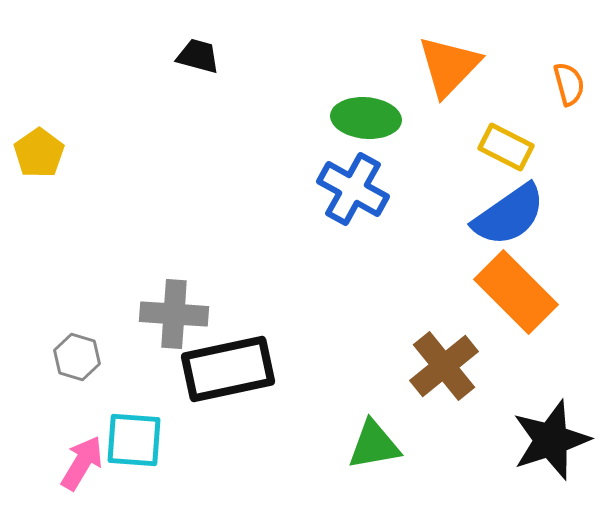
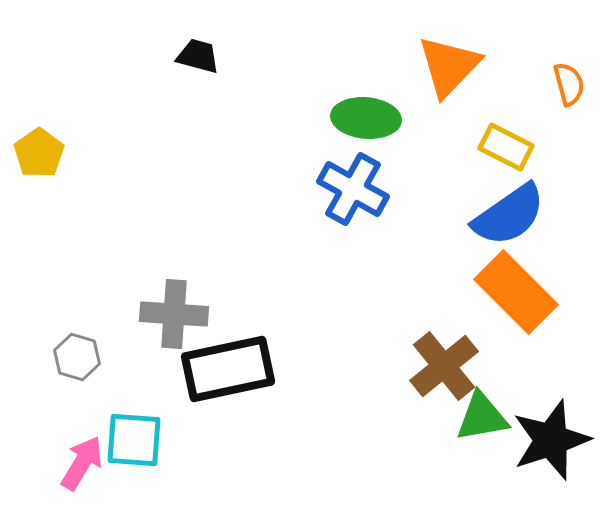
green triangle: moved 108 px right, 28 px up
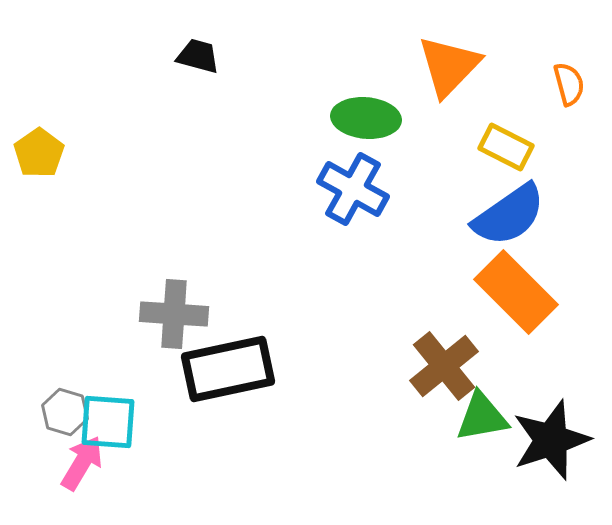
gray hexagon: moved 12 px left, 55 px down
cyan square: moved 26 px left, 18 px up
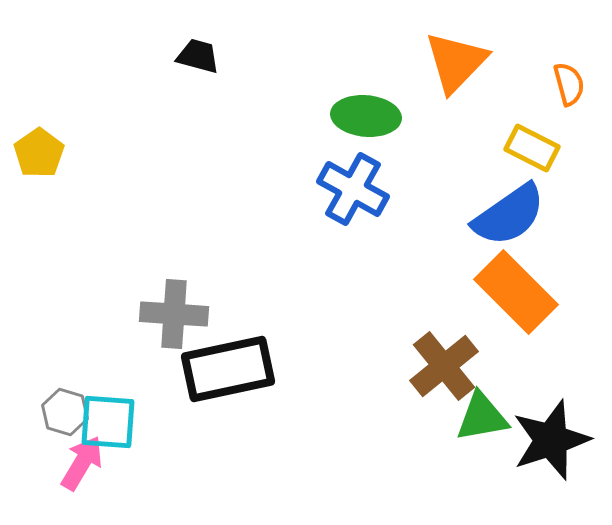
orange triangle: moved 7 px right, 4 px up
green ellipse: moved 2 px up
yellow rectangle: moved 26 px right, 1 px down
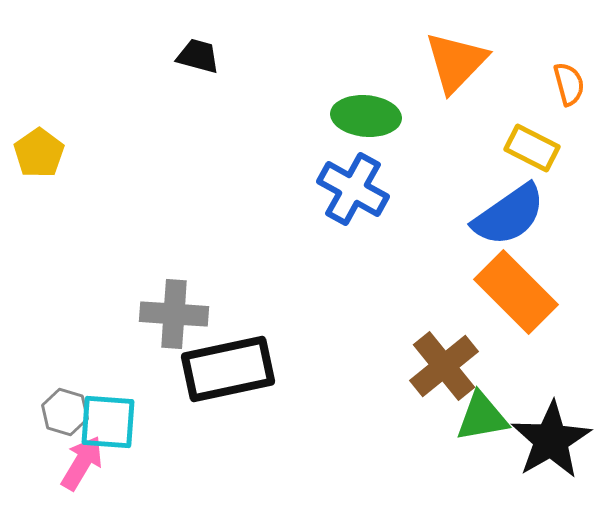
black star: rotated 12 degrees counterclockwise
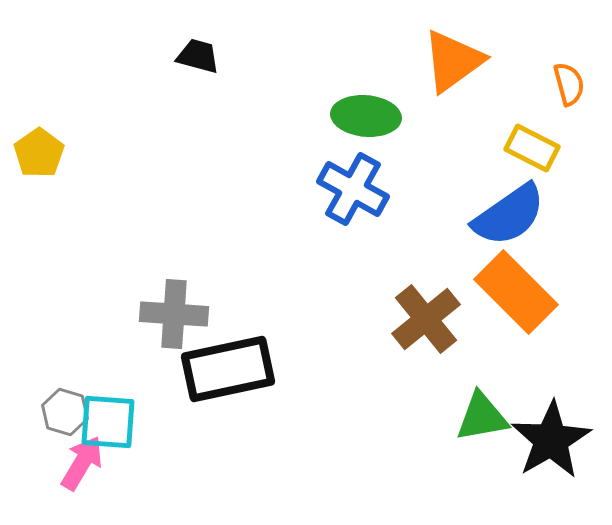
orange triangle: moved 3 px left, 1 px up; rotated 10 degrees clockwise
brown cross: moved 18 px left, 47 px up
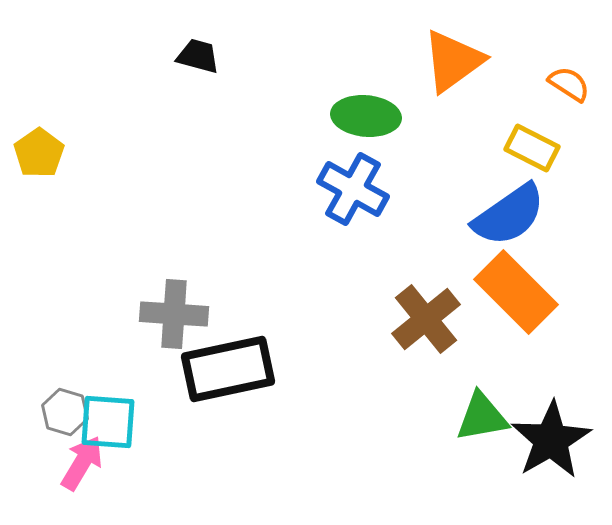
orange semicircle: rotated 42 degrees counterclockwise
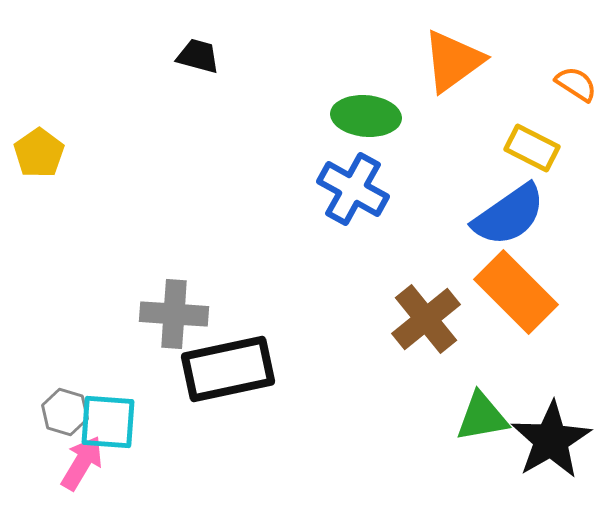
orange semicircle: moved 7 px right
